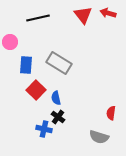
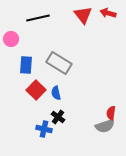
pink circle: moved 1 px right, 3 px up
blue semicircle: moved 5 px up
gray semicircle: moved 6 px right, 11 px up; rotated 36 degrees counterclockwise
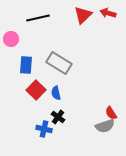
red triangle: rotated 24 degrees clockwise
red semicircle: rotated 40 degrees counterclockwise
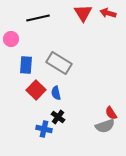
red triangle: moved 2 px up; rotated 18 degrees counterclockwise
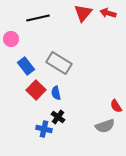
red triangle: rotated 12 degrees clockwise
blue rectangle: moved 1 px down; rotated 42 degrees counterclockwise
red semicircle: moved 5 px right, 7 px up
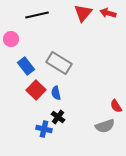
black line: moved 1 px left, 3 px up
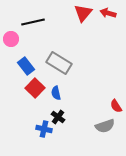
black line: moved 4 px left, 7 px down
red square: moved 1 px left, 2 px up
